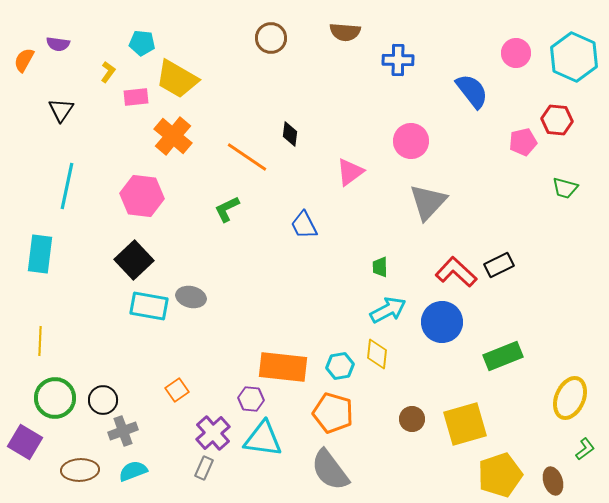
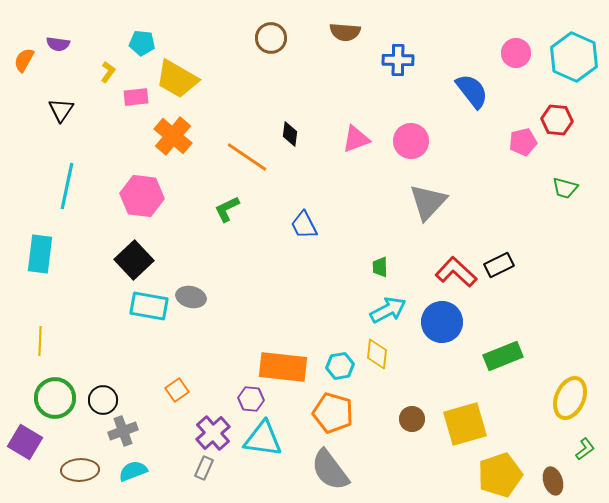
pink triangle at (350, 172): moved 6 px right, 33 px up; rotated 16 degrees clockwise
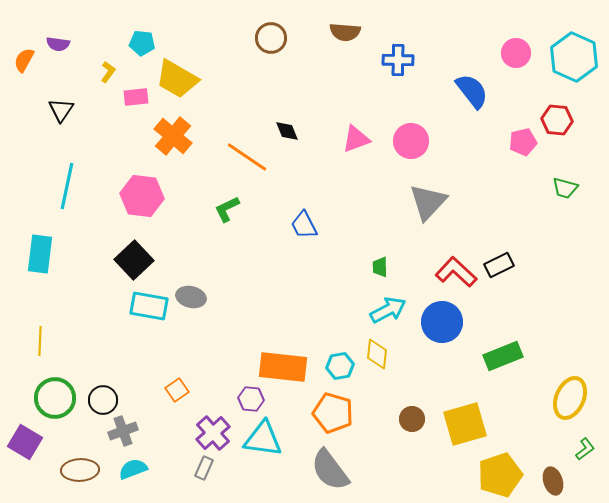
black diamond at (290, 134): moved 3 px left, 3 px up; rotated 30 degrees counterclockwise
cyan semicircle at (133, 471): moved 2 px up
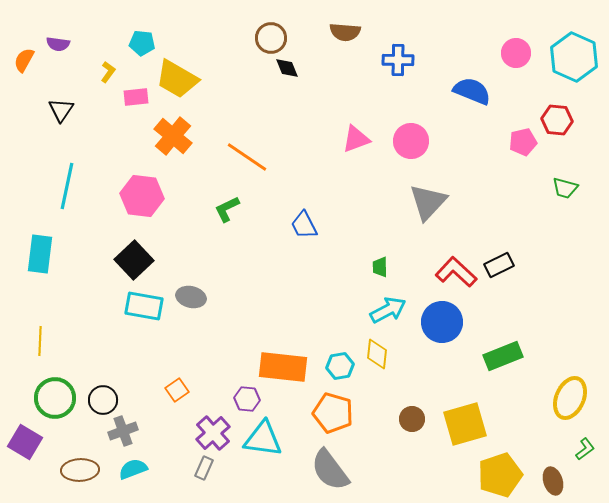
blue semicircle at (472, 91): rotated 30 degrees counterclockwise
black diamond at (287, 131): moved 63 px up
cyan rectangle at (149, 306): moved 5 px left
purple hexagon at (251, 399): moved 4 px left
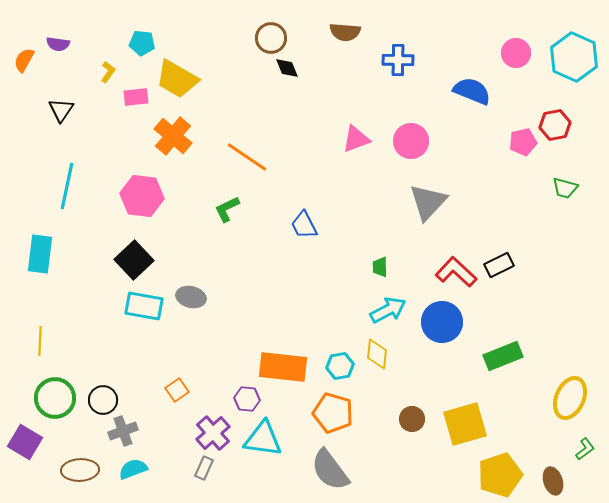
red hexagon at (557, 120): moved 2 px left, 5 px down; rotated 16 degrees counterclockwise
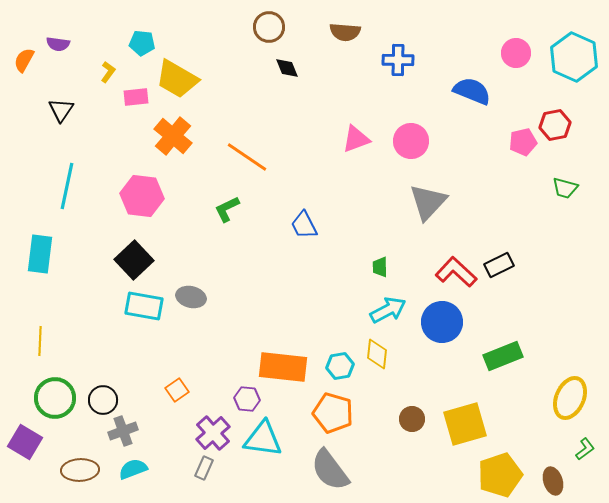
brown circle at (271, 38): moved 2 px left, 11 px up
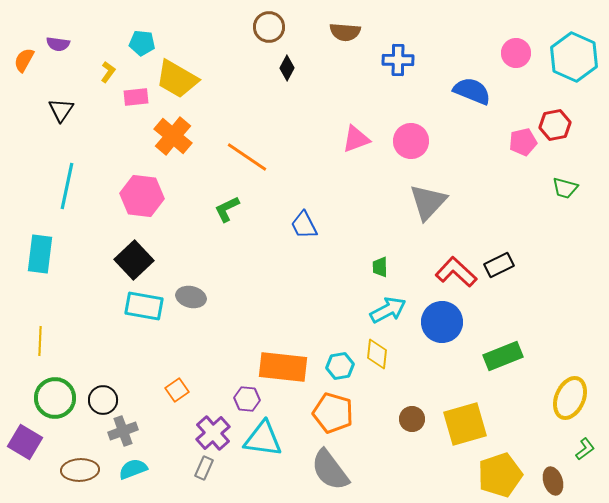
black diamond at (287, 68): rotated 50 degrees clockwise
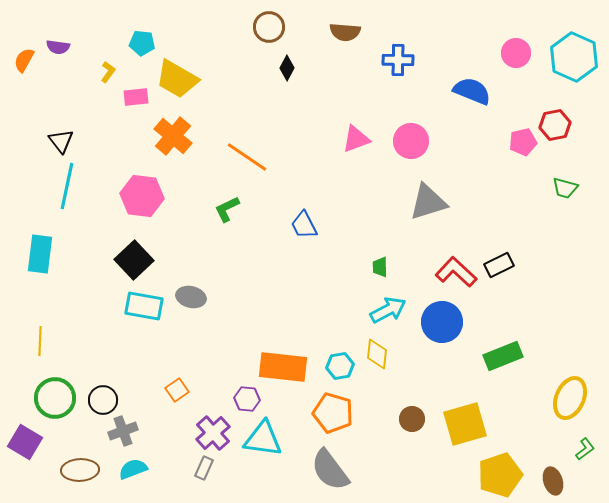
purple semicircle at (58, 44): moved 3 px down
black triangle at (61, 110): moved 31 px down; rotated 12 degrees counterclockwise
gray triangle at (428, 202): rotated 30 degrees clockwise
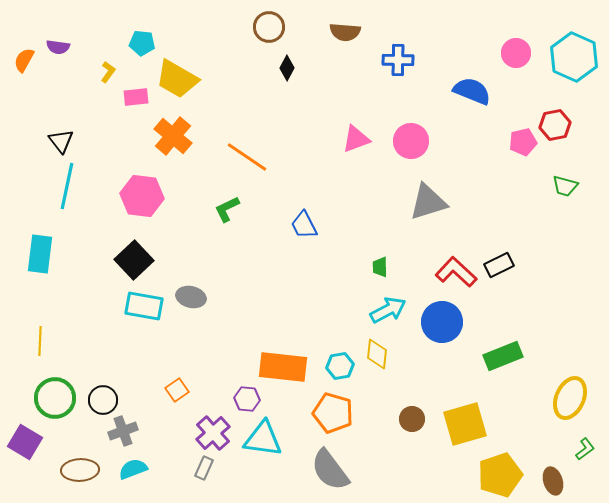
green trapezoid at (565, 188): moved 2 px up
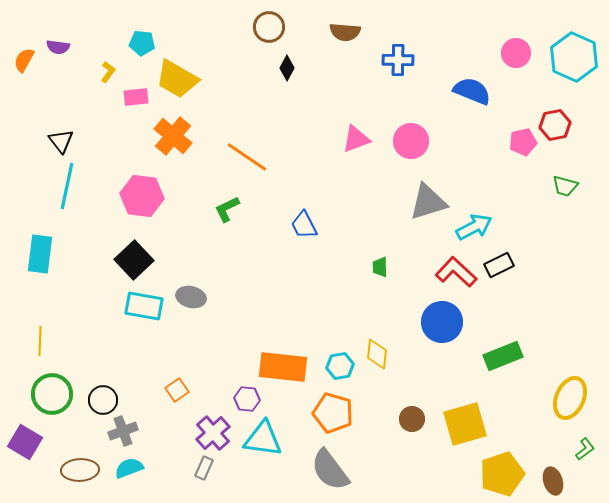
cyan arrow at (388, 310): moved 86 px right, 83 px up
green circle at (55, 398): moved 3 px left, 4 px up
cyan semicircle at (133, 469): moved 4 px left, 1 px up
yellow pentagon at (500, 475): moved 2 px right, 1 px up
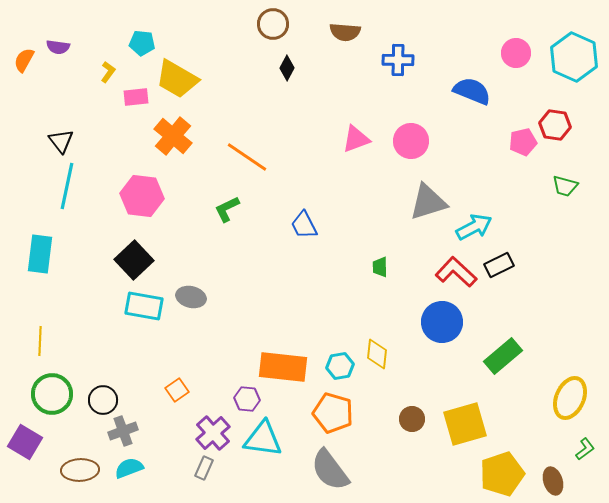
brown circle at (269, 27): moved 4 px right, 3 px up
red hexagon at (555, 125): rotated 20 degrees clockwise
green rectangle at (503, 356): rotated 18 degrees counterclockwise
